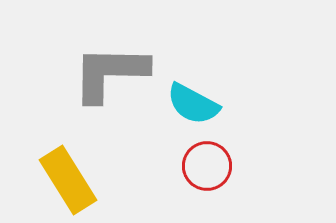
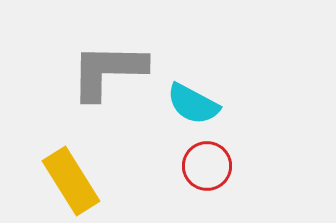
gray L-shape: moved 2 px left, 2 px up
yellow rectangle: moved 3 px right, 1 px down
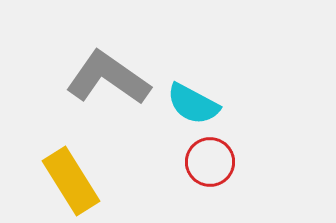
gray L-shape: moved 7 px down; rotated 34 degrees clockwise
red circle: moved 3 px right, 4 px up
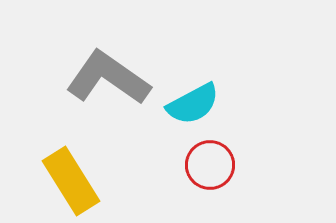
cyan semicircle: rotated 56 degrees counterclockwise
red circle: moved 3 px down
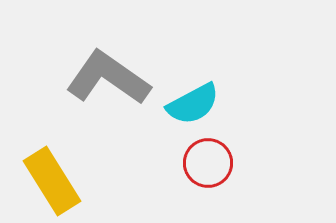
red circle: moved 2 px left, 2 px up
yellow rectangle: moved 19 px left
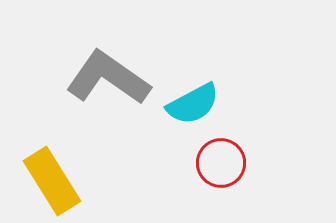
red circle: moved 13 px right
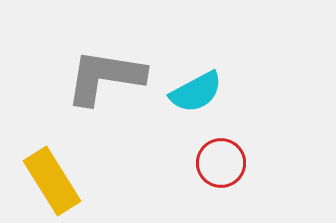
gray L-shape: moved 3 px left, 1 px up; rotated 26 degrees counterclockwise
cyan semicircle: moved 3 px right, 12 px up
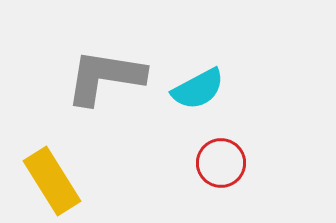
cyan semicircle: moved 2 px right, 3 px up
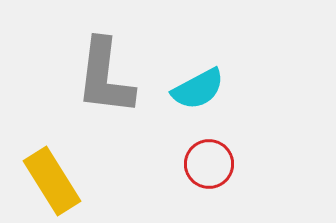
gray L-shape: rotated 92 degrees counterclockwise
red circle: moved 12 px left, 1 px down
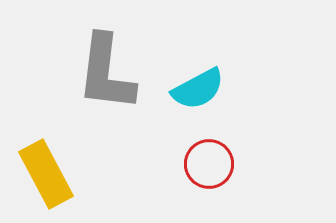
gray L-shape: moved 1 px right, 4 px up
yellow rectangle: moved 6 px left, 7 px up; rotated 4 degrees clockwise
